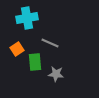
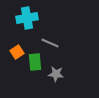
orange square: moved 3 px down
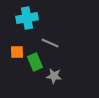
orange square: rotated 32 degrees clockwise
green rectangle: rotated 18 degrees counterclockwise
gray star: moved 2 px left, 2 px down
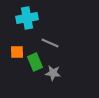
gray star: moved 1 px left, 3 px up
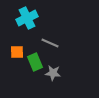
cyan cross: rotated 15 degrees counterclockwise
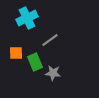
gray line: moved 3 px up; rotated 60 degrees counterclockwise
orange square: moved 1 px left, 1 px down
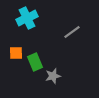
gray line: moved 22 px right, 8 px up
gray star: moved 3 px down; rotated 21 degrees counterclockwise
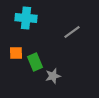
cyan cross: moved 1 px left; rotated 30 degrees clockwise
